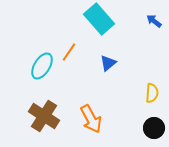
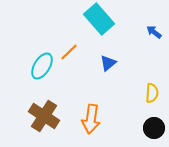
blue arrow: moved 11 px down
orange line: rotated 12 degrees clockwise
orange arrow: rotated 36 degrees clockwise
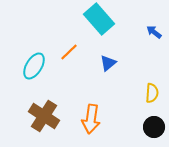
cyan ellipse: moved 8 px left
black circle: moved 1 px up
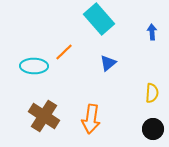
blue arrow: moved 2 px left; rotated 49 degrees clockwise
orange line: moved 5 px left
cyan ellipse: rotated 60 degrees clockwise
black circle: moved 1 px left, 2 px down
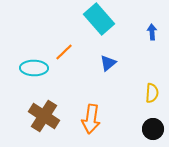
cyan ellipse: moved 2 px down
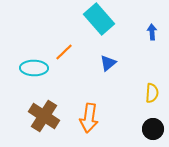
orange arrow: moved 2 px left, 1 px up
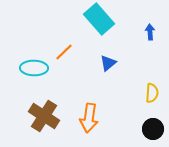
blue arrow: moved 2 px left
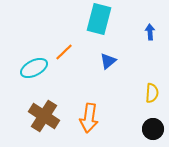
cyan rectangle: rotated 56 degrees clockwise
blue triangle: moved 2 px up
cyan ellipse: rotated 28 degrees counterclockwise
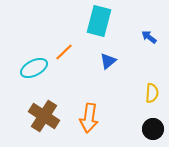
cyan rectangle: moved 2 px down
blue arrow: moved 1 px left, 5 px down; rotated 49 degrees counterclockwise
